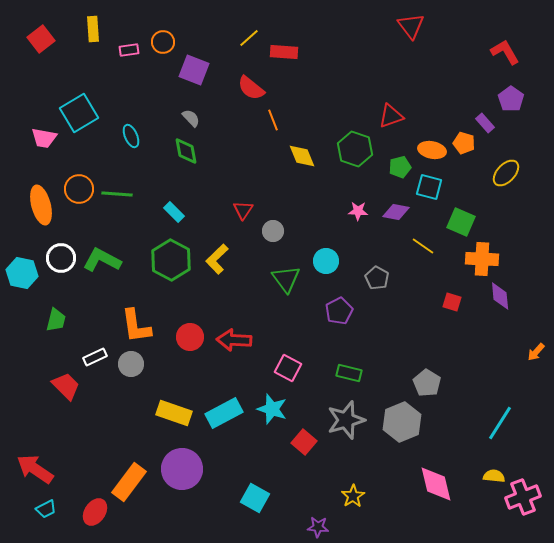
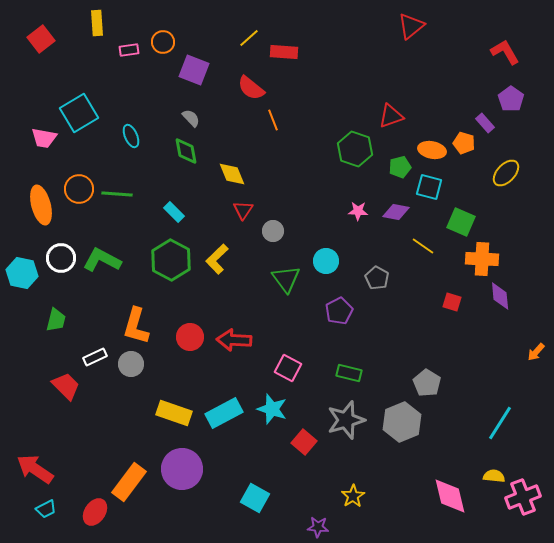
red triangle at (411, 26): rotated 28 degrees clockwise
yellow rectangle at (93, 29): moved 4 px right, 6 px up
yellow diamond at (302, 156): moved 70 px left, 18 px down
orange L-shape at (136, 326): rotated 24 degrees clockwise
pink diamond at (436, 484): moved 14 px right, 12 px down
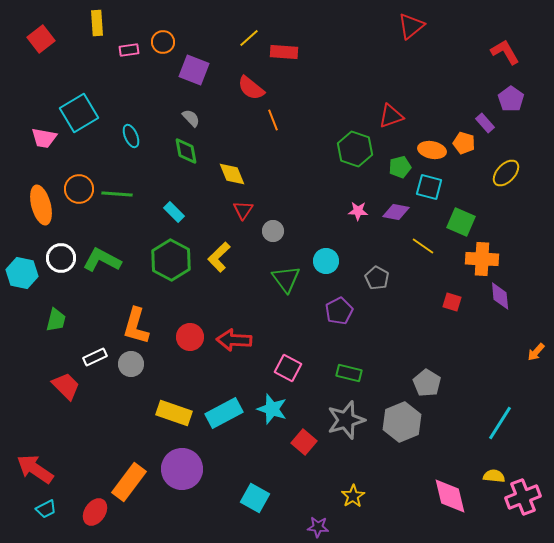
yellow L-shape at (217, 259): moved 2 px right, 2 px up
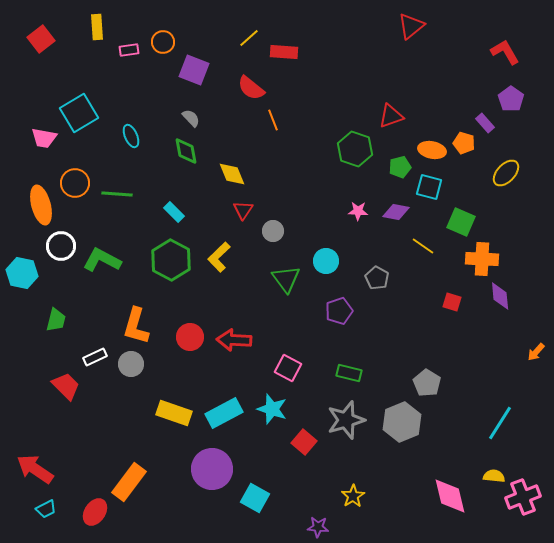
yellow rectangle at (97, 23): moved 4 px down
orange circle at (79, 189): moved 4 px left, 6 px up
white circle at (61, 258): moved 12 px up
purple pentagon at (339, 311): rotated 8 degrees clockwise
purple circle at (182, 469): moved 30 px right
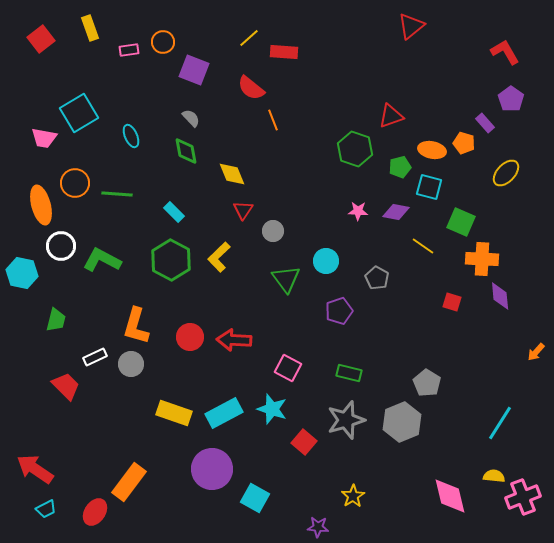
yellow rectangle at (97, 27): moved 7 px left, 1 px down; rotated 15 degrees counterclockwise
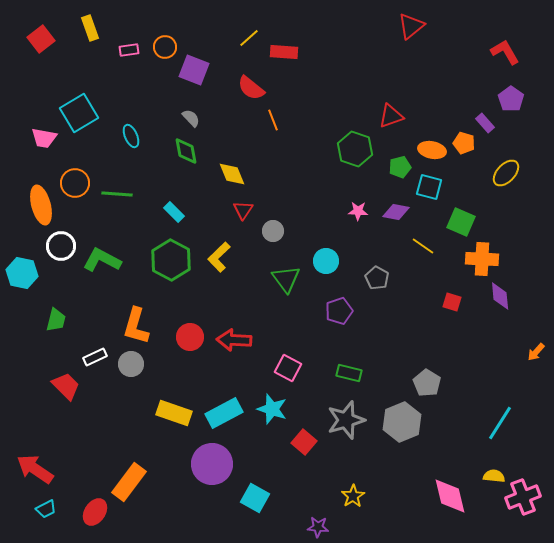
orange circle at (163, 42): moved 2 px right, 5 px down
purple circle at (212, 469): moved 5 px up
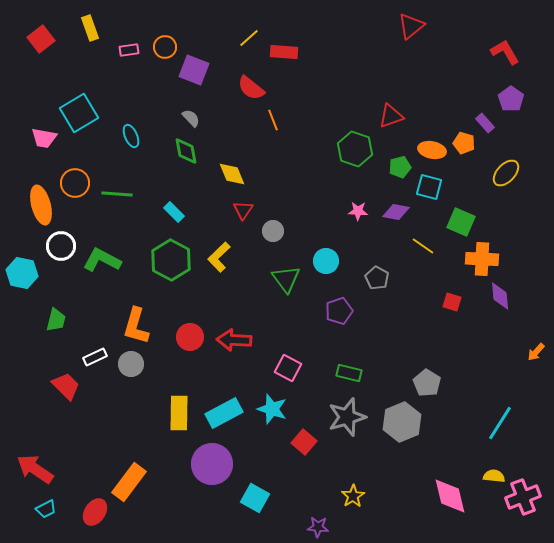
yellow rectangle at (174, 413): moved 5 px right; rotated 72 degrees clockwise
gray star at (346, 420): moved 1 px right, 3 px up
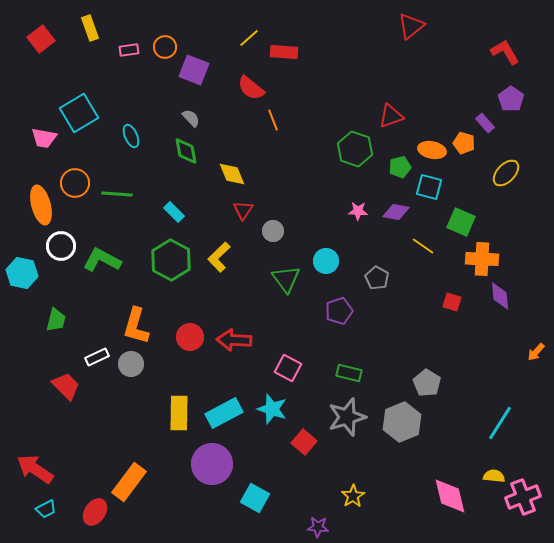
white rectangle at (95, 357): moved 2 px right
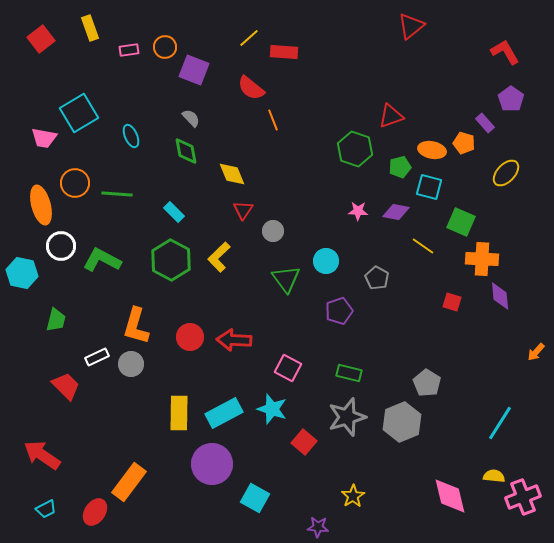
red arrow at (35, 469): moved 7 px right, 14 px up
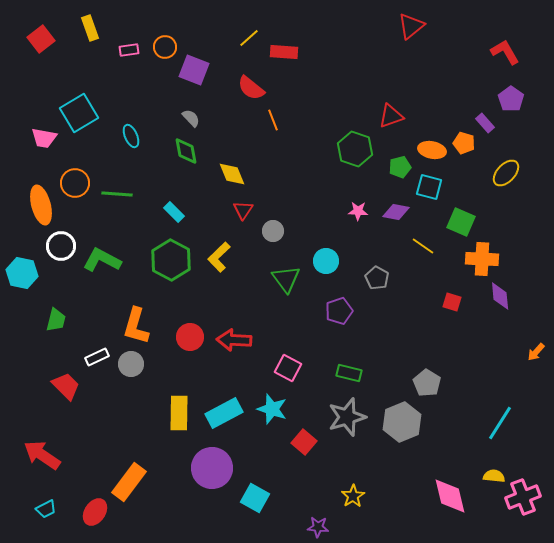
purple circle at (212, 464): moved 4 px down
